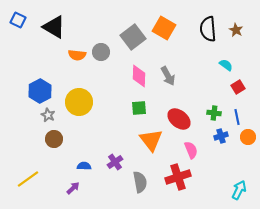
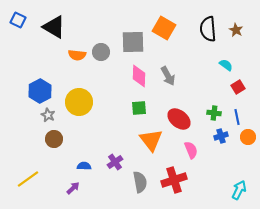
gray square: moved 5 px down; rotated 35 degrees clockwise
red cross: moved 4 px left, 3 px down
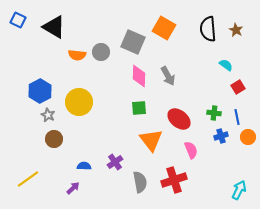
gray square: rotated 25 degrees clockwise
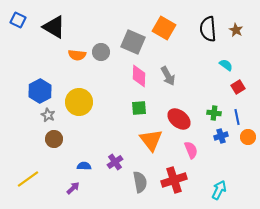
cyan arrow: moved 20 px left
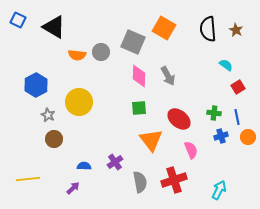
blue hexagon: moved 4 px left, 6 px up
yellow line: rotated 30 degrees clockwise
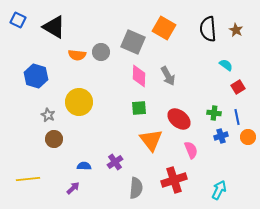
blue hexagon: moved 9 px up; rotated 15 degrees counterclockwise
gray semicircle: moved 4 px left, 6 px down; rotated 15 degrees clockwise
